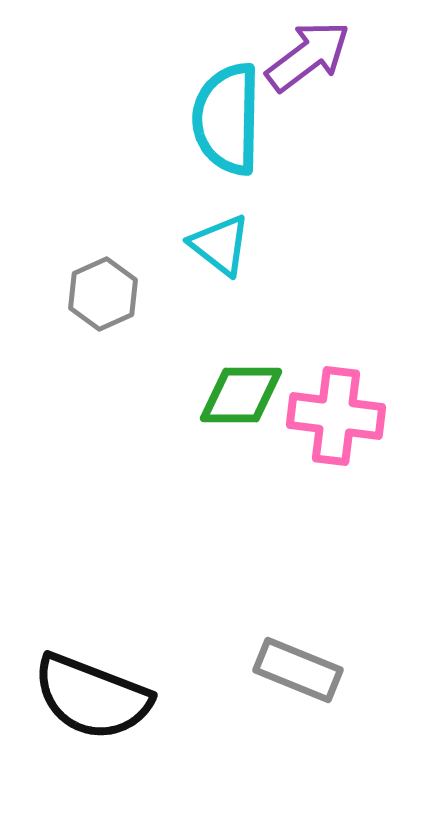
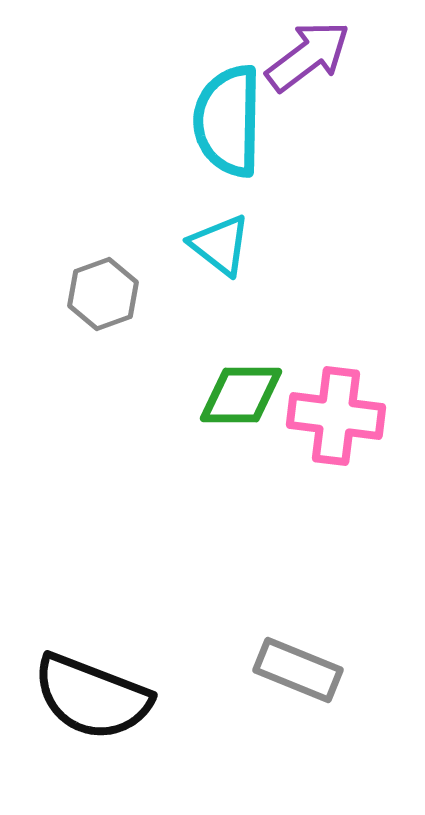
cyan semicircle: moved 1 px right, 2 px down
gray hexagon: rotated 4 degrees clockwise
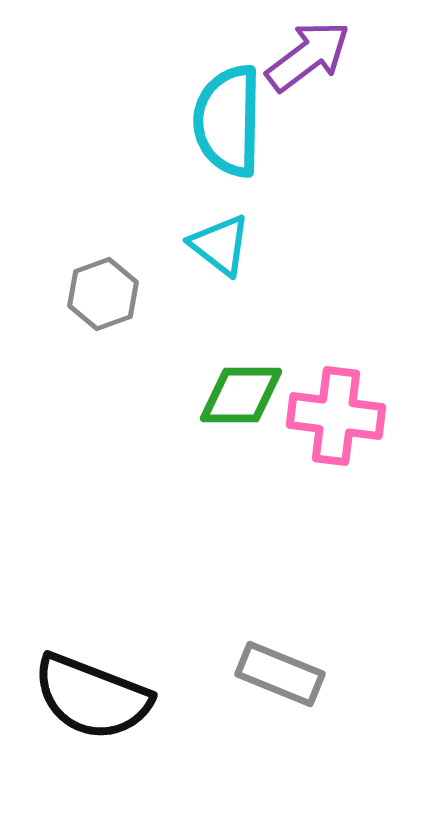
gray rectangle: moved 18 px left, 4 px down
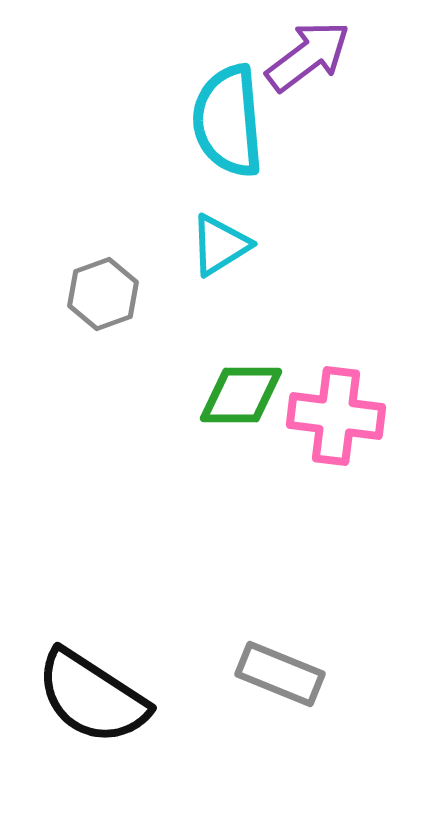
cyan semicircle: rotated 6 degrees counterclockwise
cyan triangle: rotated 50 degrees clockwise
black semicircle: rotated 12 degrees clockwise
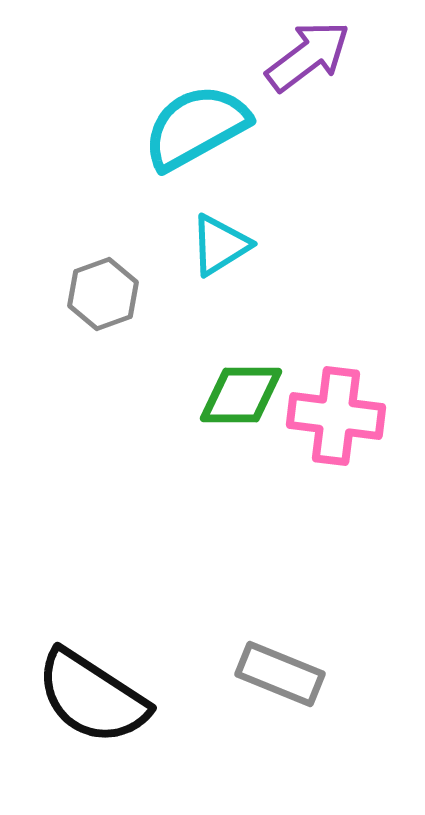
cyan semicircle: moved 32 px left, 6 px down; rotated 66 degrees clockwise
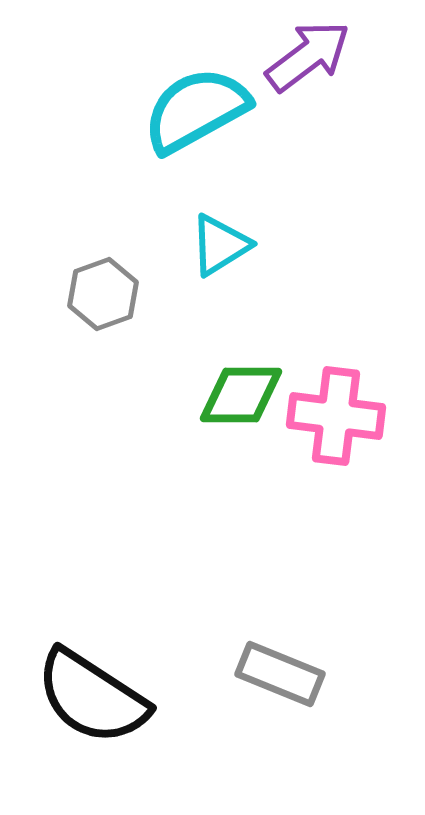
cyan semicircle: moved 17 px up
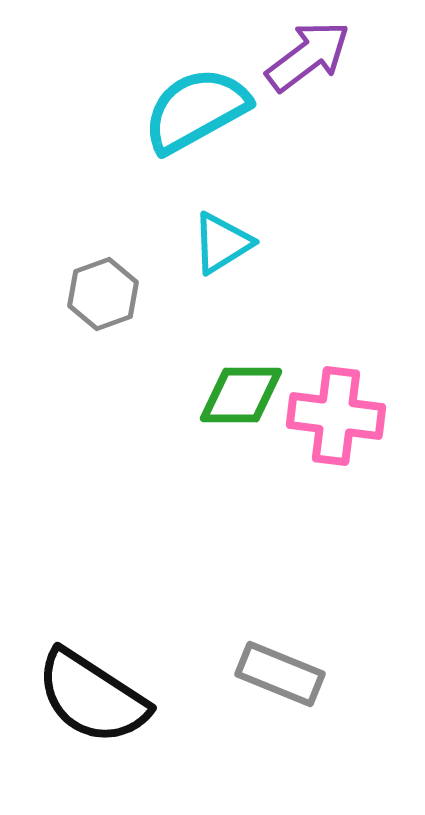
cyan triangle: moved 2 px right, 2 px up
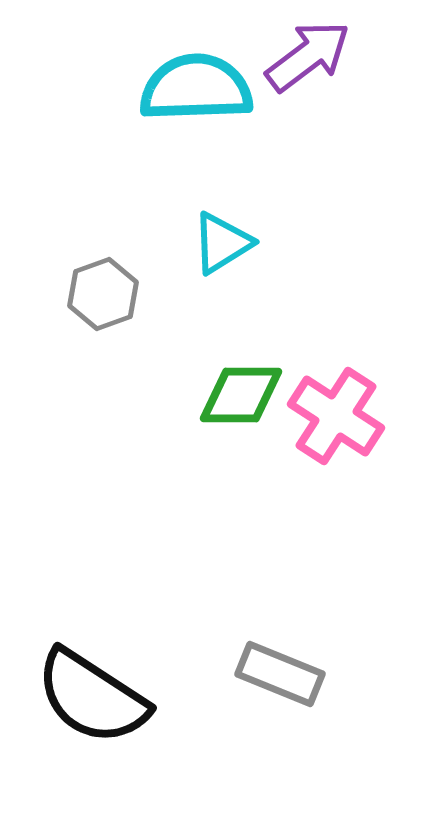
cyan semicircle: moved 22 px up; rotated 27 degrees clockwise
pink cross: rotated 26 degrees clockwise
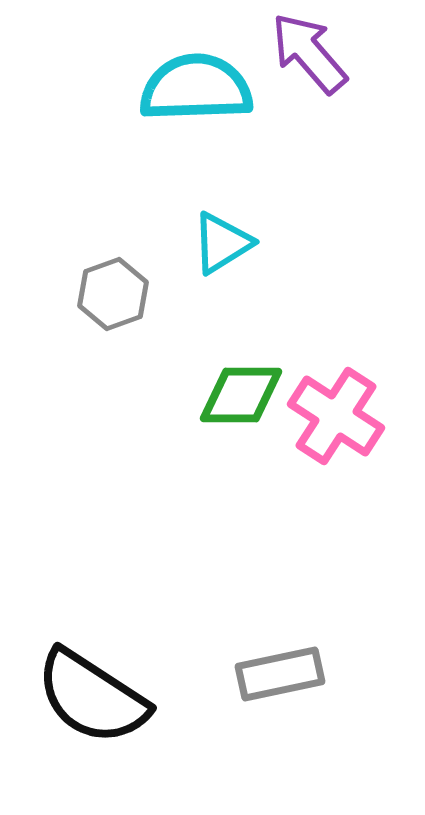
purple arrow: moved 1 px right, 3 px up; rotated 94 degrees counterclockwise
gray hexagon: moved 10 px right
gray rectangle: rotated 34 degrees counterclockwise
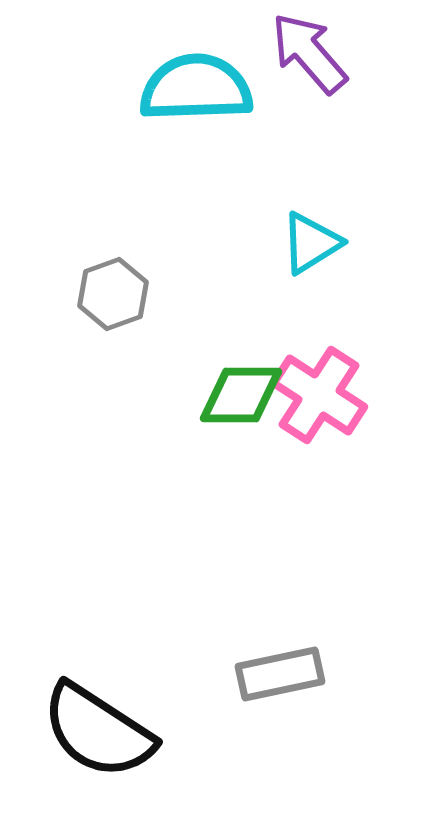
cyan triangle: moved 89 px right
pink cross: moved 17 px left, 21 px up
black semicircle: moved 6 px right, 34 px down
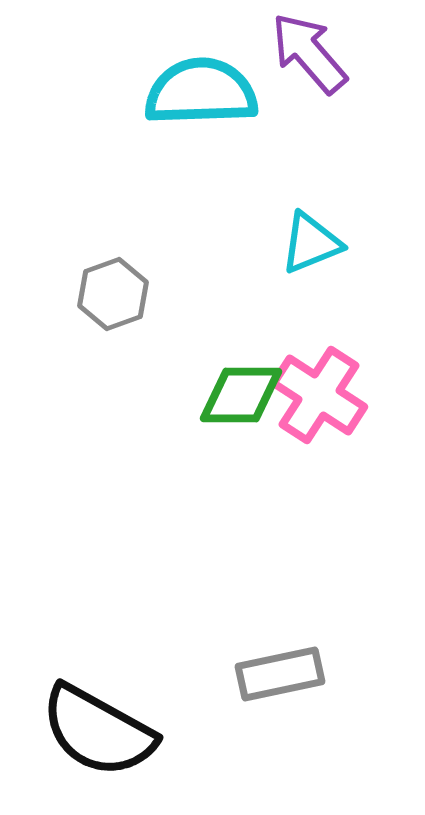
cyan semicircle: moved 5 px right, 4 px down
cyan triangle: rotated 10 degrees clockwise
black semicircle: rotated 4 degrees counterclockwise
